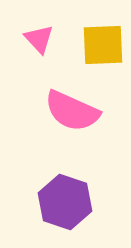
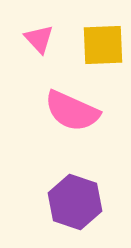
purple hexagon: moved 10 px right
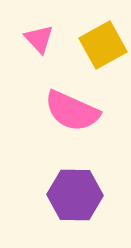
yellow square: rotated 27 degrees counterclockwise
purple hexagon: moved 7 px up; rotated 18 degrees counterclockwise
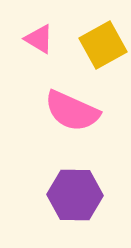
pink triangle: rotated 16 degrees counterclockwise
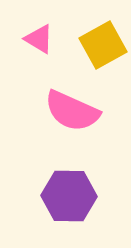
purple hexagon: moved 6 px left, 1 px down
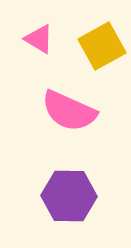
yellow square: moved 1 px left, 1 px down
pink semicircle: moved 3 px left
